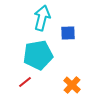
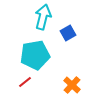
cyan arrow: moved 1 px right, 1 px up
blue square: rotated 28 degrees counterclockwise
cyan pentagon: moved 3 px left
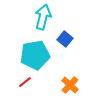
blue square: moved 3 px left, 6 px down; rotated 21 degrees counterclockwise
orange cross: moved 2 px left
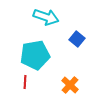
cyan arrow: moved 3 px right; rotated 95 degrees clockwise
blue square: moved 12 px right
red line: rotated 48 degrees counterclockwise
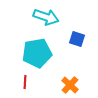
blue square: rotated 21 degrees counterclockwise
cyan pentagon: moved 2 px right, 2 px up
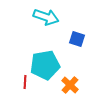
cyan pentagon: moved 8 px right, 12 px down
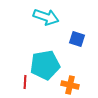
orange cross: rotated 30 degrees counterclockwise
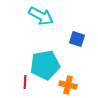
cyan arrow: moved 5 px left, 1 px up; rotated 10 degrees clockwise
orange cross: moved 2 px left
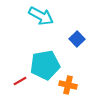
blue square: rotated 28 degrees clockwise
red line: moved 5 px left, 1 px up; rotated 56 degrees clockwise
